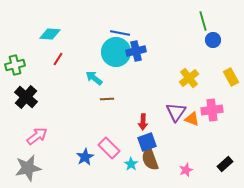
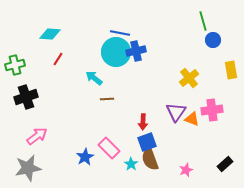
yellow rectangle: moved 7 px up; rotated 18 degrees clockwise
black cross: rotated 30 degrees clockwise
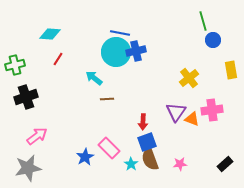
pink star: moved 6 px left, 6 px up; rotated 16 degrees clockwise
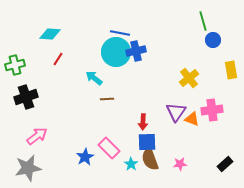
blue square: rotated 18 degrees clockwise
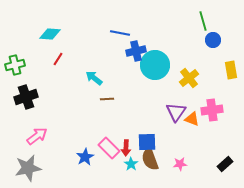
cyan circle: moved 39 px right, 13 px down
red arrow: moved 17 px left, 26 px down
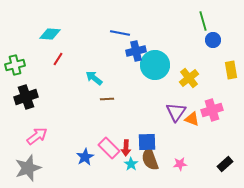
pink cross: rotated 10 degrees counterclockwise
gray star: rotated 8 degrees counterclockwise
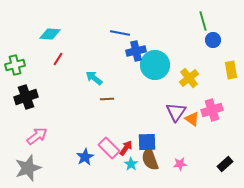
orange triangle: rotated 14 degrees clockwise
red arrow: rotated 147 degrees counterclockwise
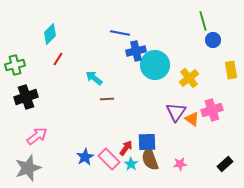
cyan diamond: rotated 50 degrees counterclockwise
pink rectangle: moved 11 px down
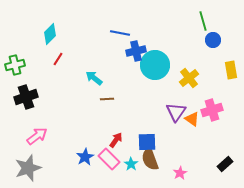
red arrow: moved 10 px left, 8 px up
pink star: moved 9 px down; rotated 24 degrees counterclockwise
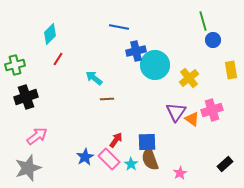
blue line: moved 1 px left, 6 px up
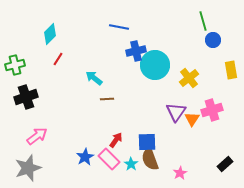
orange triangle: rotated 28 degrees clockwise
